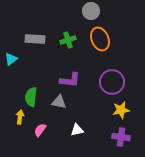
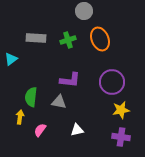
gray circle: moved 7 px left
gray rectangle: moved 1 px right, 1 px up
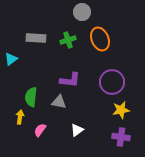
gray circle: moved 2 px left, 1 px down
white triangle: rotated 24 degrees counterclockwise
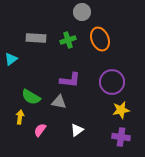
green semicircle: rotated 66 degrees counterclockwise
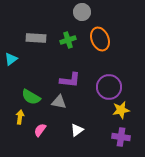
purple circle: moved 3 px left, 5 px down
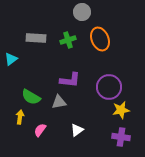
gray triangle: rotated 21 degrees counterclockwise
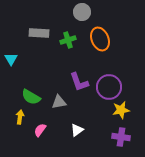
gray rectangle: moved 3 px right, 5 px up
cyan triangle: rotated 24 degrees counterclockwise
purple L-shape: moved 9 px right, 2 px down; rotated 65 degrees clockwise
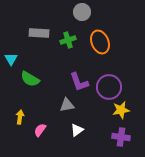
orange ellipse: moved 3 px down
green semicircle: moved 1 px left, 18 px up
gray triangle: moved 8 px right, 3 px down
